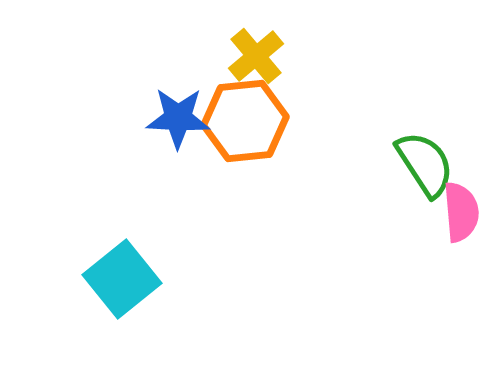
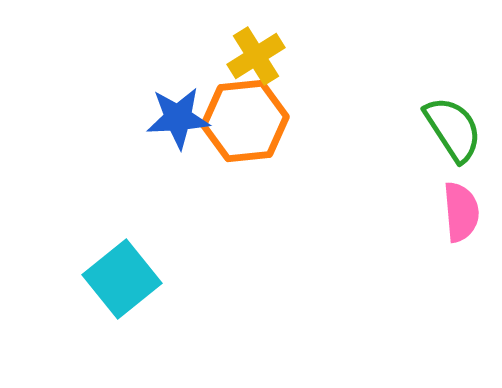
yellow cross: rotated 8 degrees clockwise
blue star: rotated 6 degrees counterclockwise
green semicircle: moved 28 px right, 35 px up
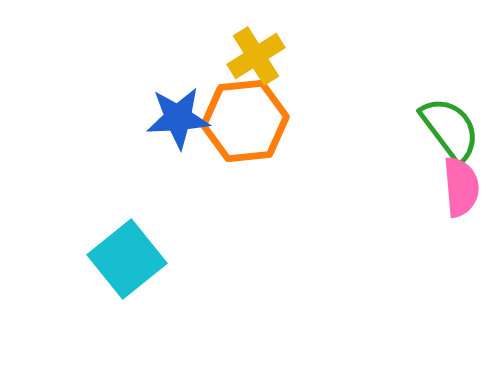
green semicircle: moved 3 px left; rotated 4 degrees counterclockwise
pink semicircle: moved 25 px up
cyan square: moved 5 px right, 20 px up
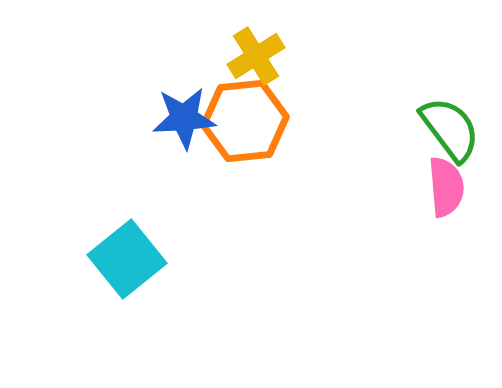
blue star: moved 6 px right
pink semicircle: moved 15 px left
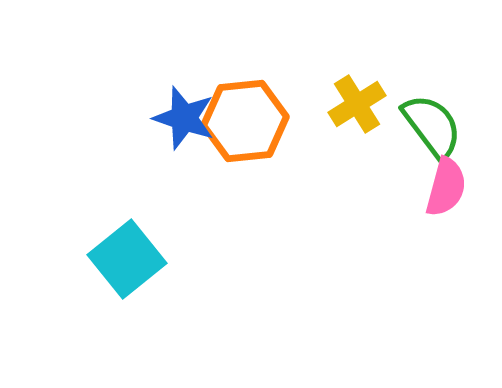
yellow cross: moved 101 px right, 48 px down
blue star: rotated 22 degrees clockwise
green semicircle: moved 18 px left, 3 px up
pink semicircle: rotated 20 degrees clockwise
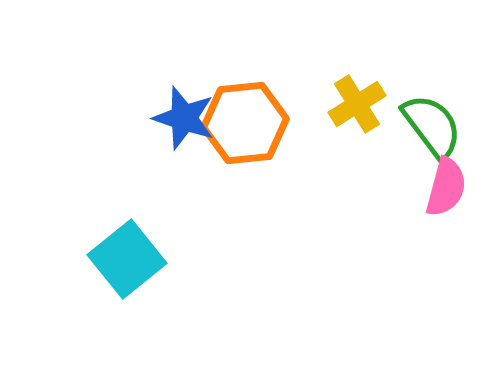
orange hexagon: moved 2 px down
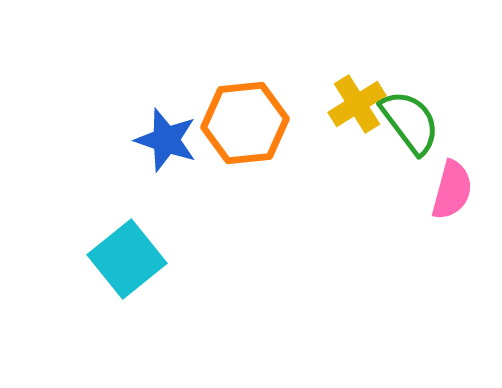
blue star: moved 18 px left, 22 px down
green semicircle: moved 22 px left, 4 px up
pink semicircle: moved 6 px right, 3 px down
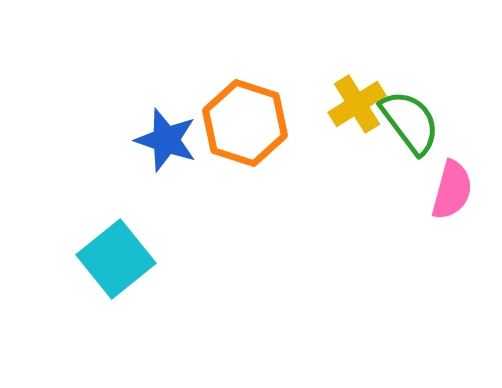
orange hexagon: rotated 24 degrees clockwise
cyan square: moved 11 px left
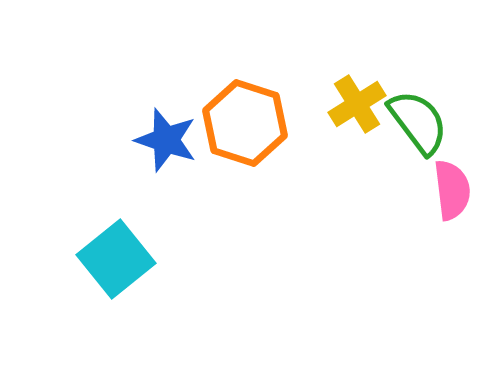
green semicircle: moved 8 px right
pink semicircle: rotated 22 degrees counterclockwise
